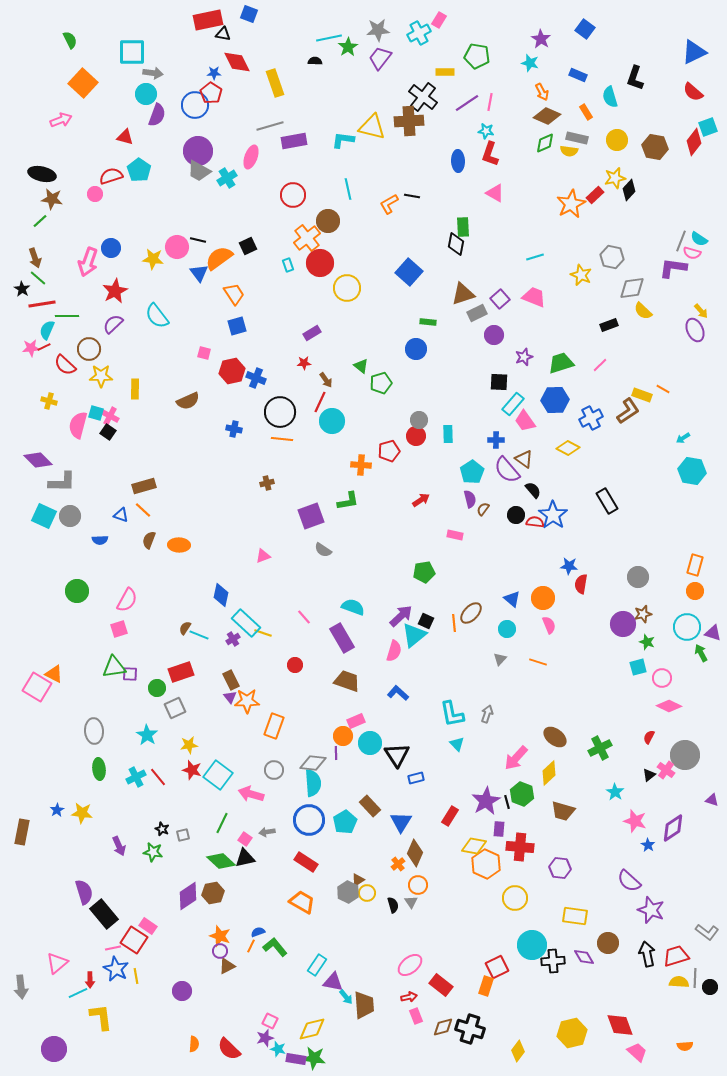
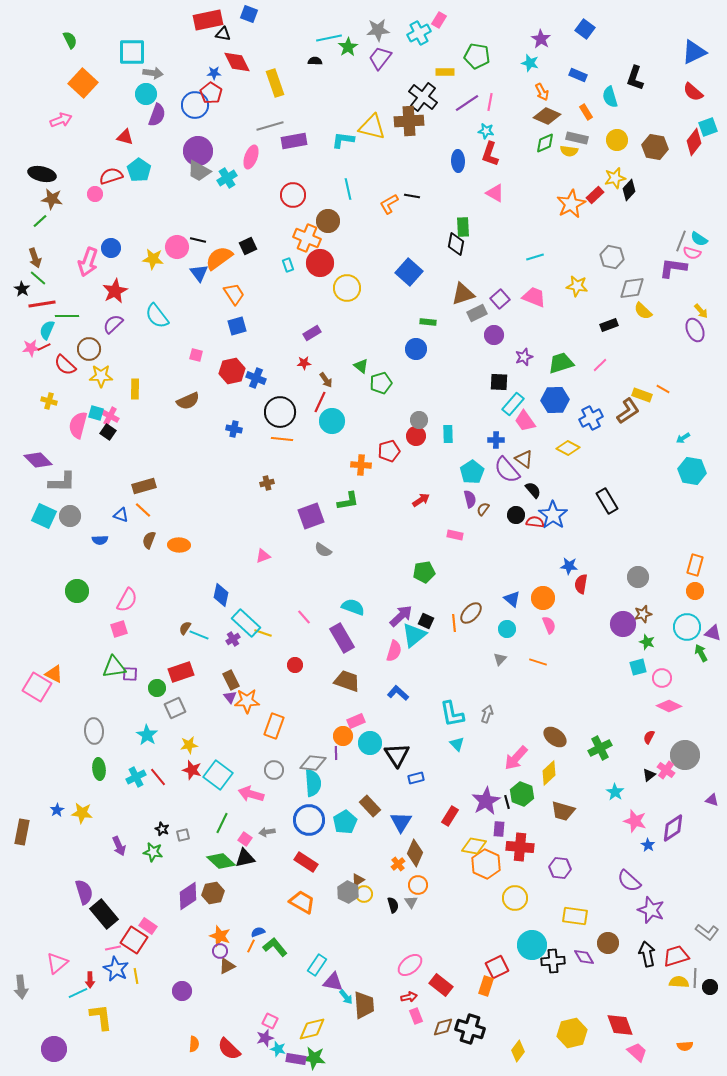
orange cross at (307, 238): rotated 28 degrees counterclockwise
yellow star at (581, 275): moved 4 px left, 11 px down; rotated 15 degrees counterclockwise
pink square at (204, 353): moved 8 px left, 2 px down
yellow circle at (367, 893): moved 3 px left, 1 px down
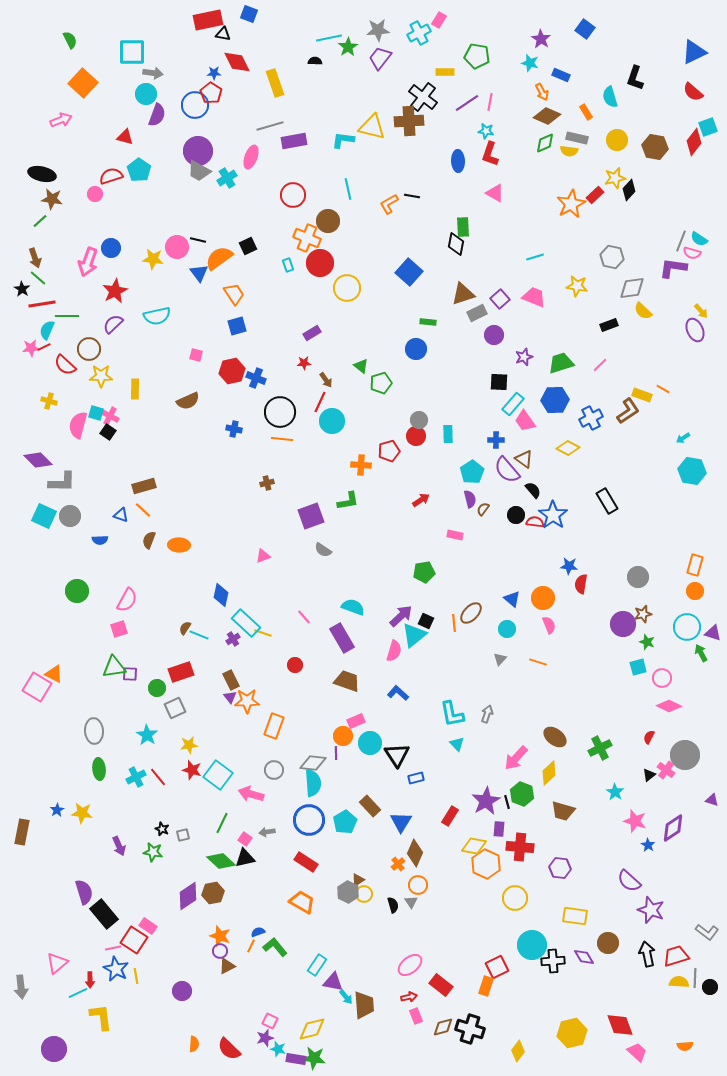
blue rectangle at (578, 75): moved 17 px left
cyan semicircle at (157, 316): rotated 64 degrees counterclockwise
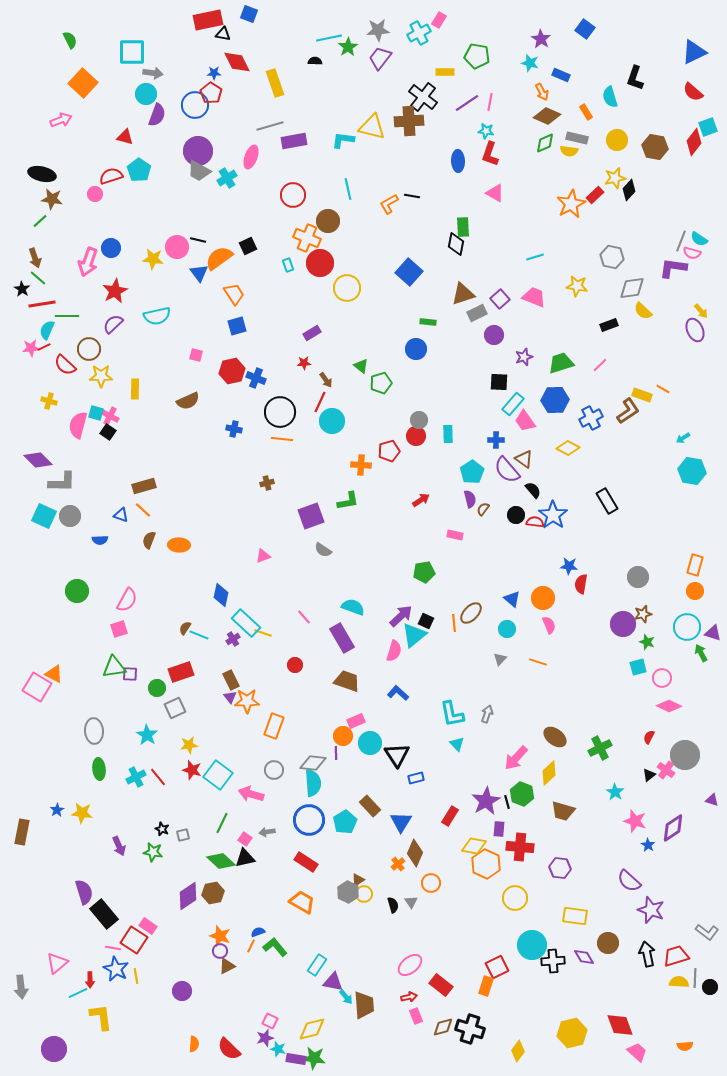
orange circle at (418, 885): moved 13 px right, 2 px up
pink line at (113, 948): rotated 21 degrees clockwise
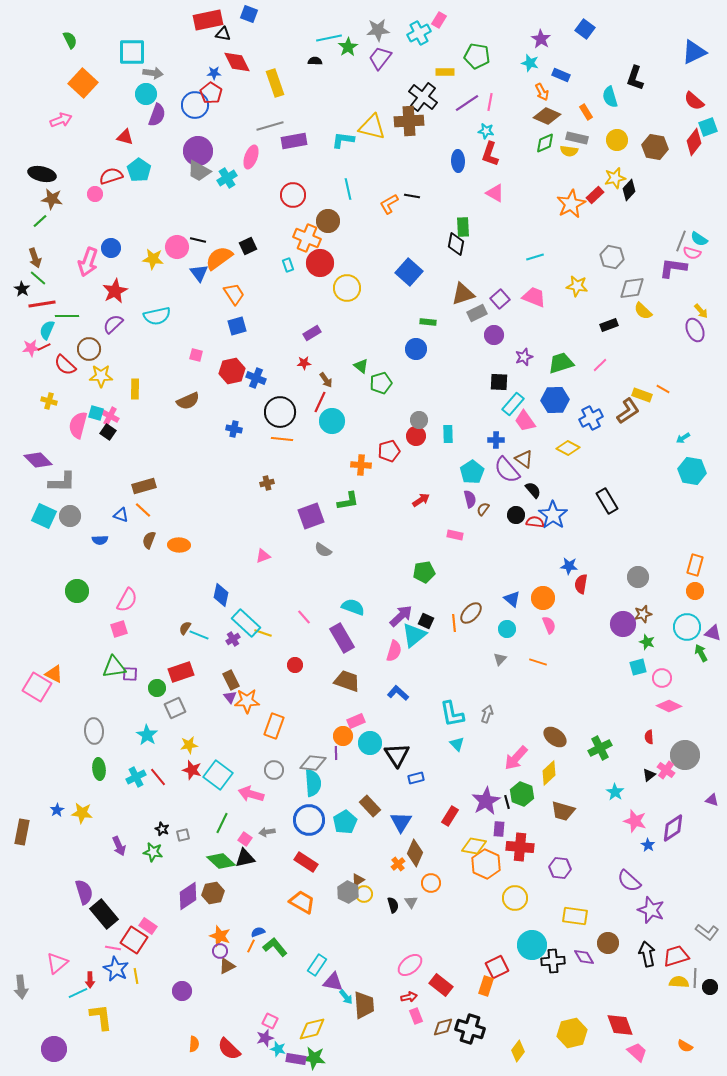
red semicircle at (693, 92): moved 1 px right, 9 px down
red semicircle at (649, 737): rotated 32 degrees counterclockwise
orange semicircle at (685, 1046): rotated 35 degrees clockwise
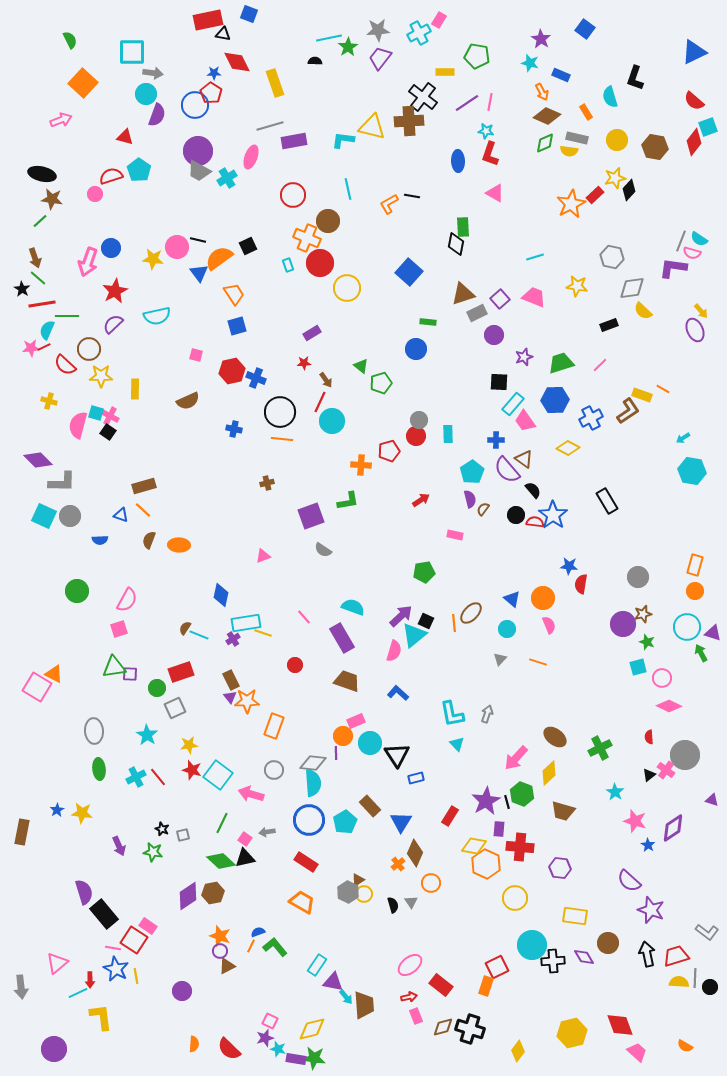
cyan rectangle at (246, 623): rotated 52 degrees counterclockwise
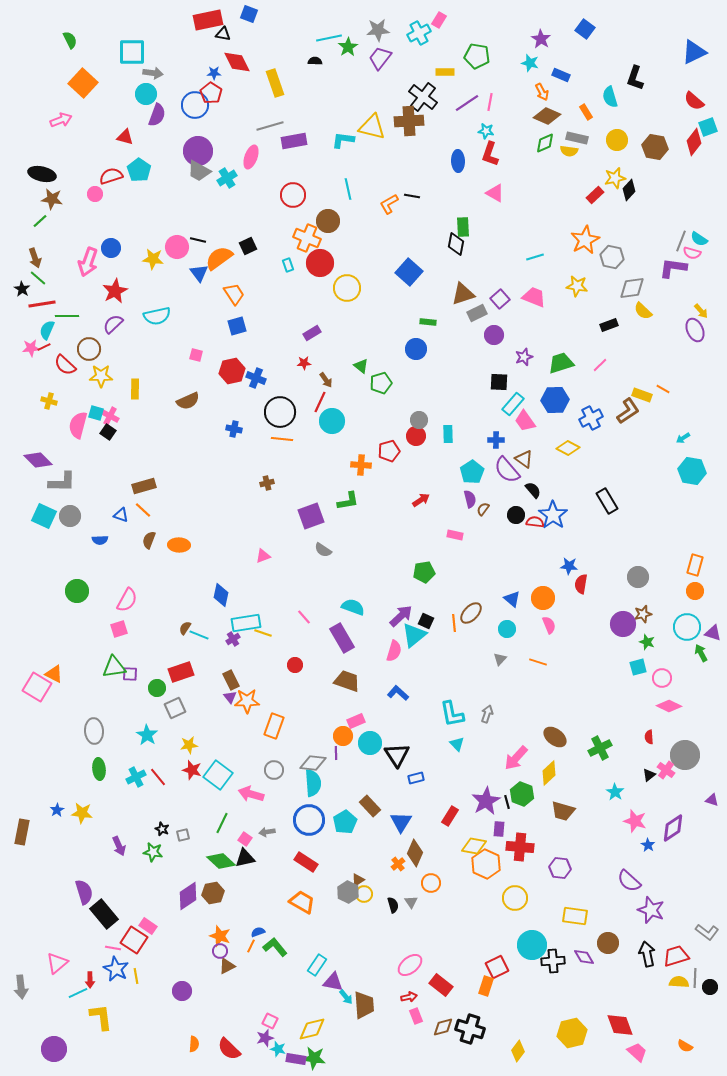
orange star at (571, 204): moved 14 px right, 36 px down
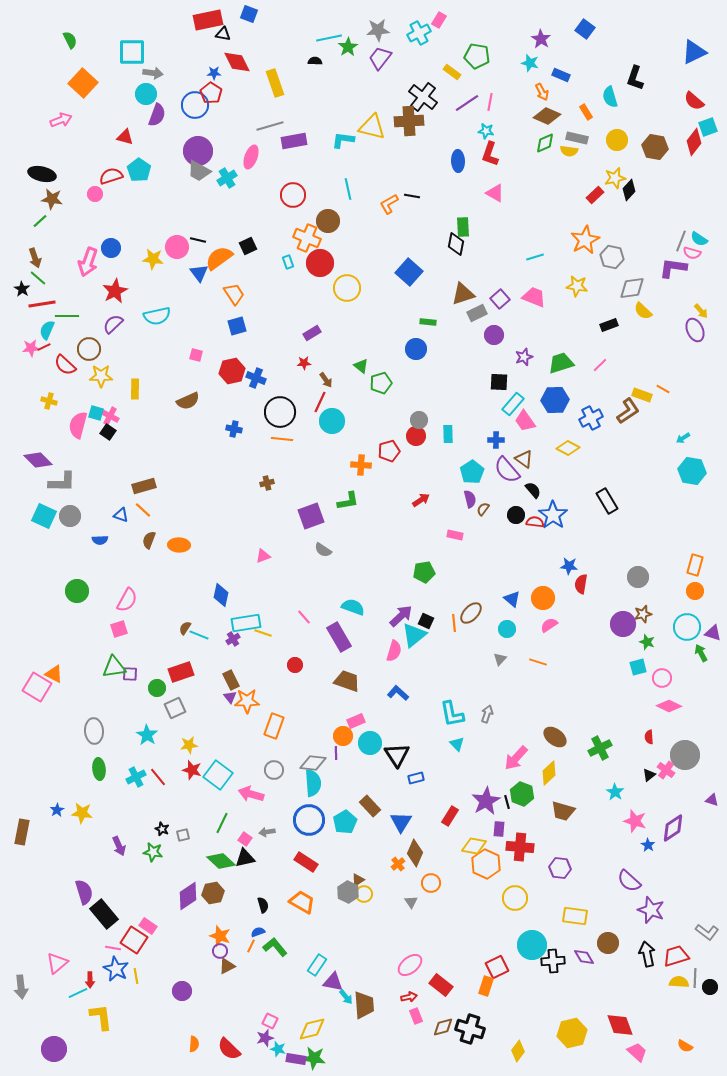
yellow rectangle at (445, 72): moved 7 px right; rotated 36 degrees clockwise
cyan rectangle at (288, 265): moved 3 px up
pink semicircle at (549, 625): rotated 102 degrees counterclockwise
purple rectangle at (342, 638): moved 3 px left, 1 px up
black semicircle at (393, 905): moved 130 px left
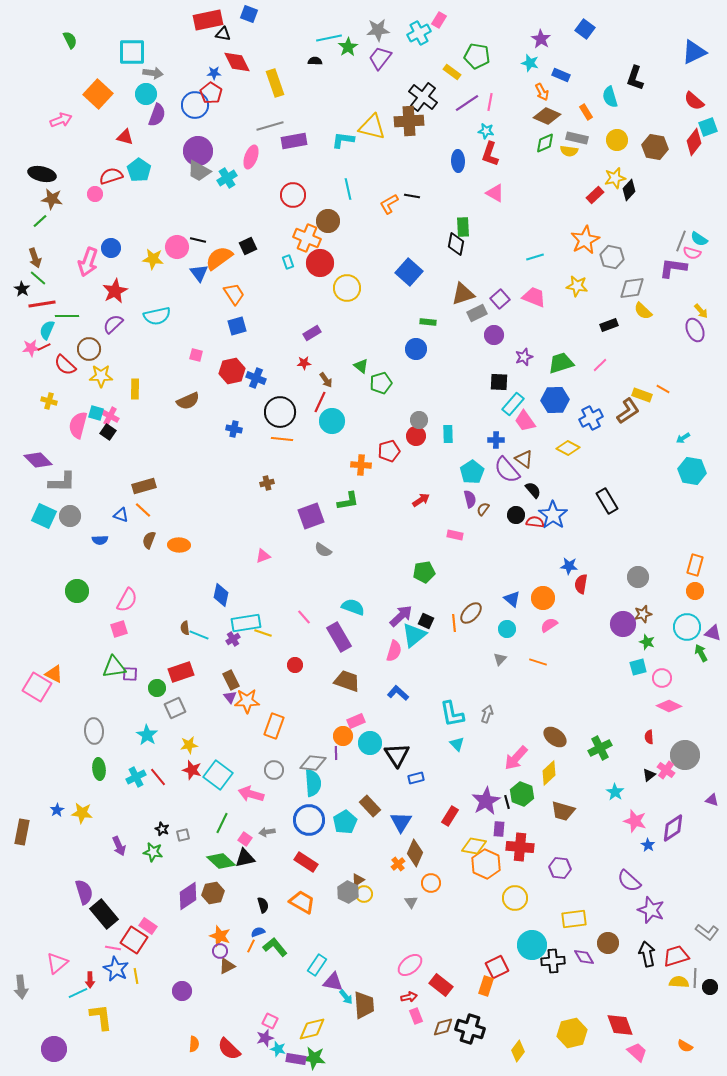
orange square at (83, 83): moved 15 px right, 11 px down
brown semicircle at (185, 628): rotated 40 degrees counterclockwise
yellow rectangle at (575, 916): moved 1 px left, 3 px down; rotated 15 degrees counterclockwise
